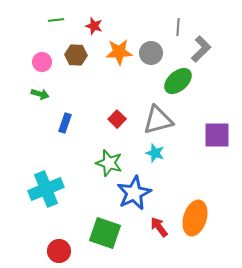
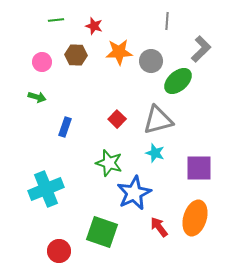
gray line: moved 11 px left, 6 px up
gray circle: moved 8 px down
green arrow: moved 3 px left, 3 px down
blue rectangle: moved 4 px down
purple square: moved 18 px left, 33 px down
green square: moved 3 px left, 1 px up
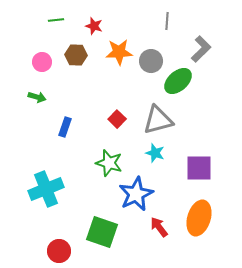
blue star: moved 2 px right, 1 px down
orange ellipse: moved 4 px right
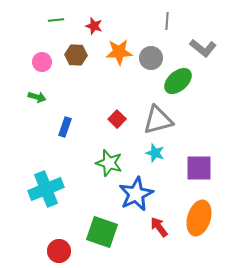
gray L-shape: moved 2 px right, 1 px up; rotated 84 degrees clockwise
gray circle: moved 3 px up
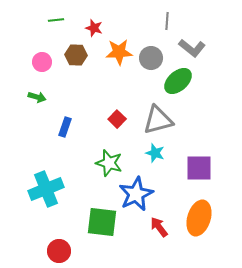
red star: moved 2 px down
gray L-shape: moved 11 px left
green square: moved 10 px up; rotated 12 degrees counterclockwise
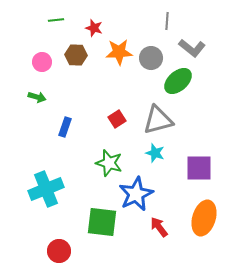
red square: rotated 12 degrees clockwise
orange ellipse: moved 5 px right
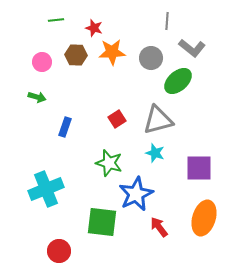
orange star: moved 7 px left
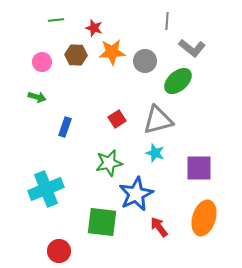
gray circle: moved 6 px left, 3 px down
green star: rotated 28 degrees counterclockwise
